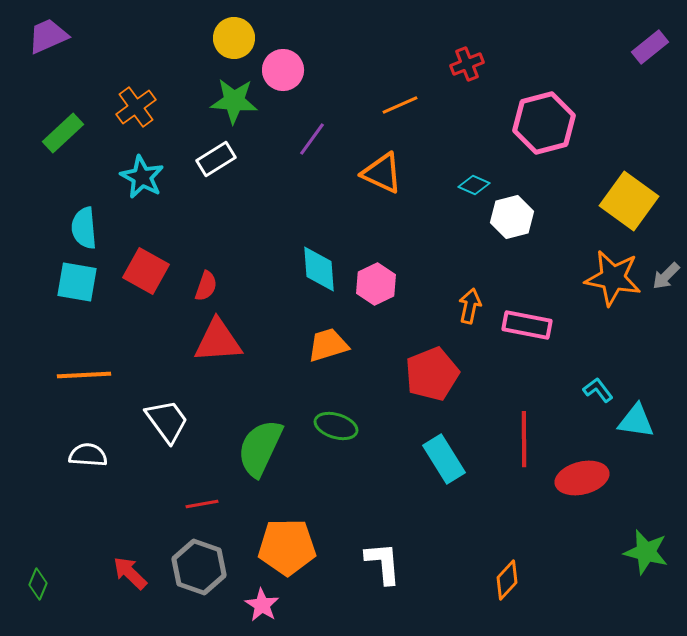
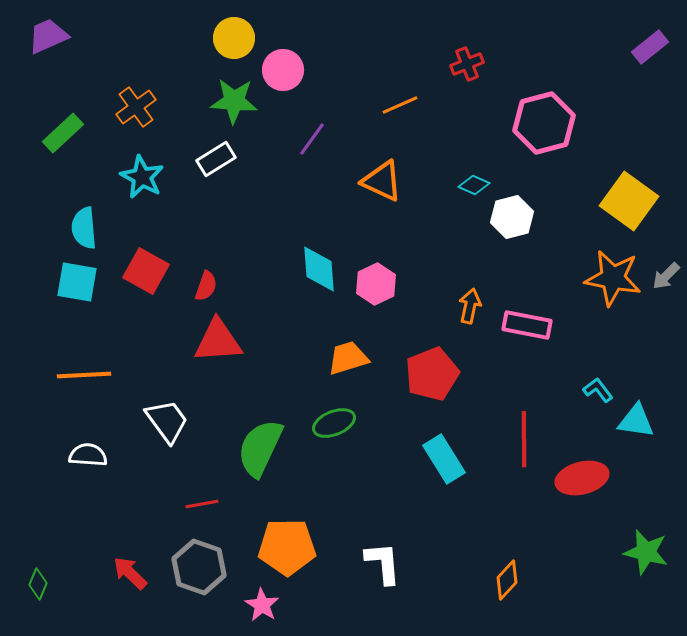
orange triangle at (382, 173): moved 8 px down
orange trapezoid at (328, 345): moved 20 px right, 13 px down
green ellipse at (336, 426): moved 2 px left, 3 px up; rotated 39 degrees counterclockwise
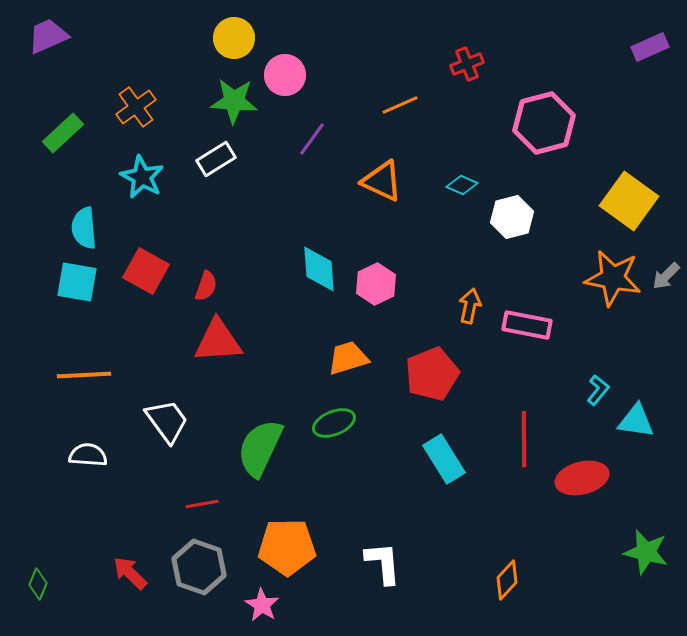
purple rectangle at (650, 47): rotated 15 degrees clockwise
pink circle at (283, 70): moved 2 px right, 5 px down
cyan diamond at (474, 185): moved 12 px left
cyan L-shape at (598, 390): rotated 76 degrees clockwise
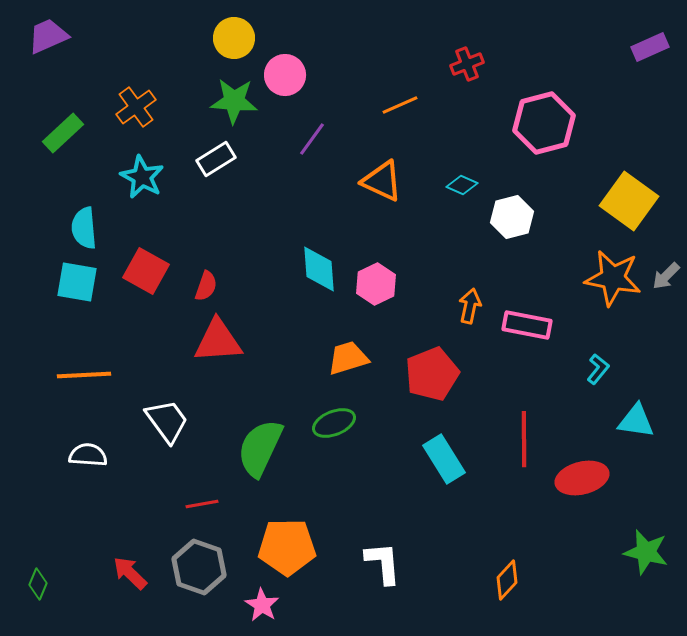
cyan L-shape at (598, 390): moved 21 px up
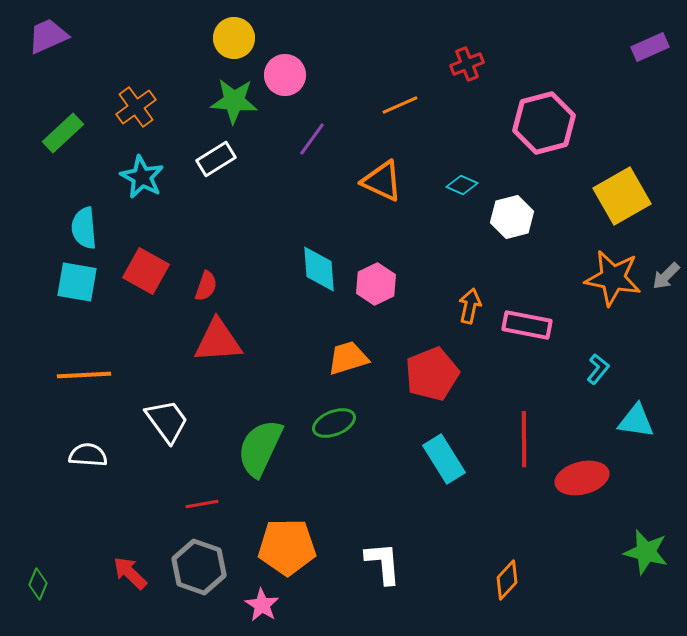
yellow square at (629, 201): moved 7 px left, 5 px up; rotated 24 degrees clockwise
